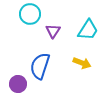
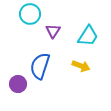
cyan trapezoid: moved 6 px down
yellow arrow: moved 1 px left, 3 px down
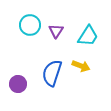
cyan circle: moved 11 px down
purple triangle: moved 3 px right
blue semicircle: moved 12 px right, 7 px down
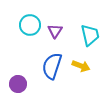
purple triangle: moved 1 px left
cyan trapezoid: moved 2 px right, 1 px up; rotated 45 degrees counterclockwise
blue semicircle: moved 7 px up
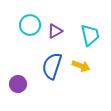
purple triangle: rotated 28 degrees clockwise
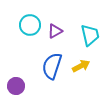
yellow arrow: rotated 48 degrees counterclockwise
purple circle: moved 2 px left, 2 px down
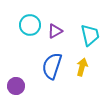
yellow arrow: moved 1 px right, 1 px down; rotated 48 degrees counterclockwise
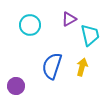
purple triangle: moved 14 px right, 12 px up
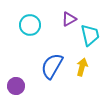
blue semicircle: rotated 12 degrees clockwise
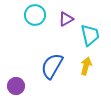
purple triangle: moved 3 px left
cyan circle: moved 5 px right, 10 px up
yellow arrow: moved 4 px right, 1 px up
